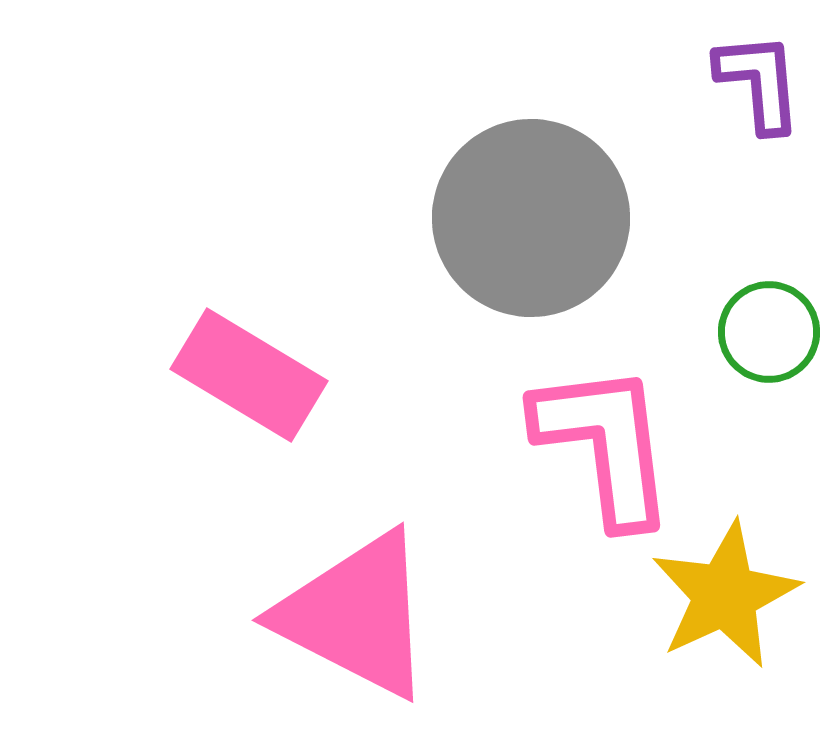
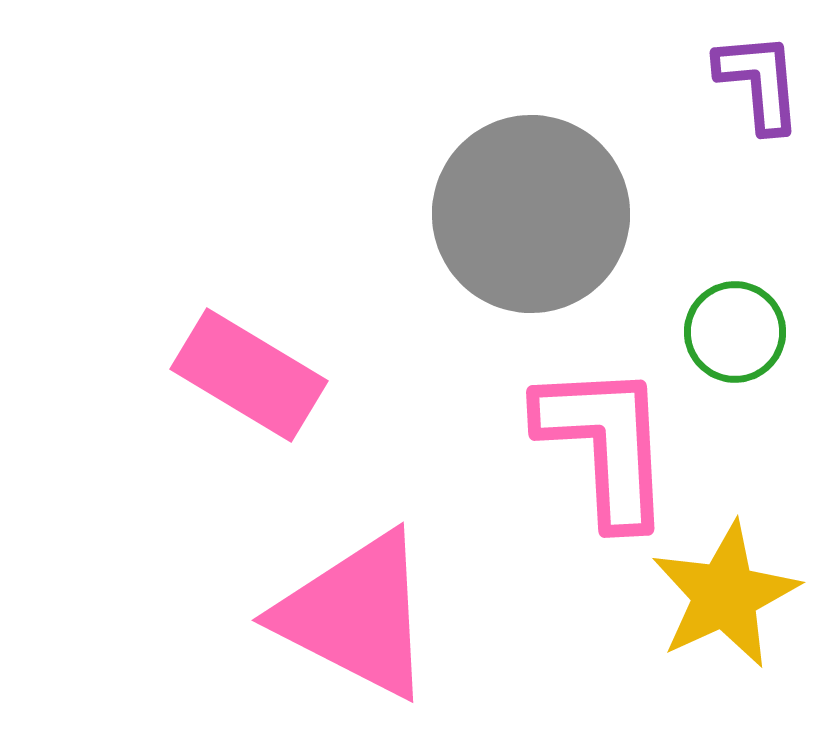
gray circle: moved 4 px up
green circle: moved 34 px left
pink L-shape: rotated 4 degrees clockwise
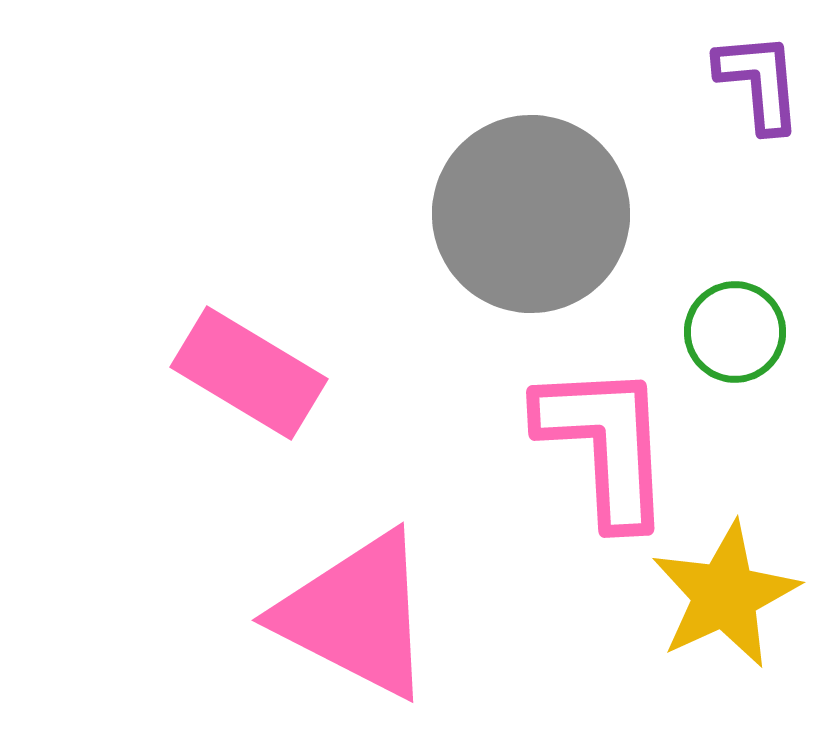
pink rectangle: moved 2 px up
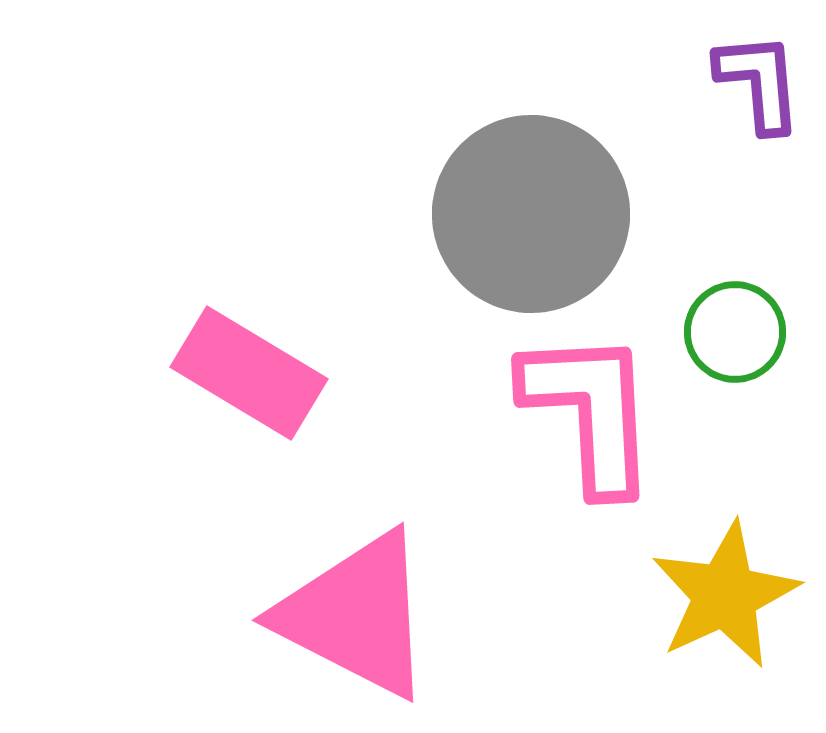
pink L-shape: moved 15 px left, 33 px up
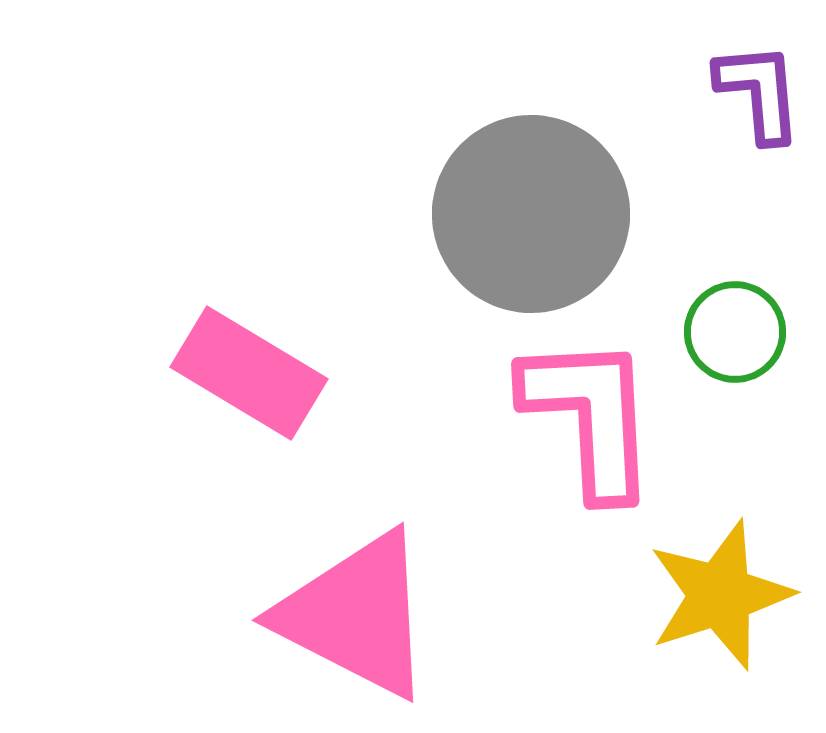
purple L-shape: moved 10 px down
pink L-shape: moved 5 px down
yellow star: moved 5 px left; rotated 7 degrees clockwise
